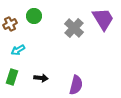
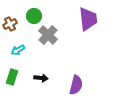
purple trapezoid: moved 15 px left; rotated 25 degrees clockwise
gray cross: moved 26 px left, 7 px down
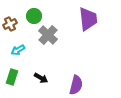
black arrow: rotated 24 degrees clockwise
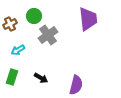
gray cross: rotated 12 degrees clockwise
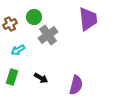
green circle: moved 1 px down
